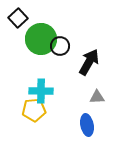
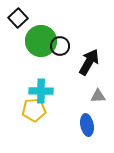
green circle: moved 2 px down
gray triangle: moved 1 px right, 1 px up
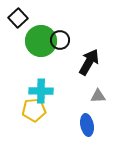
black circle: moved 6 px up
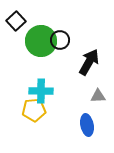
black square: moved 2 px left, 3 px down
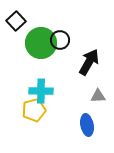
green circle: moved 2 px down
yellow pentagon: rotated 10 degrees counterclockwise
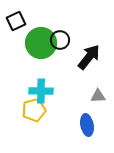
black square: rotated 18 degrees clockwise
black arrow: moved 5 px up; rotated 8 degrees clockwise
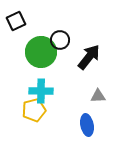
green circle: moved 9 px down
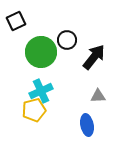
black circle: moved 7 px right
black arrow: moved 5 px right
cyan cross: rotated 25 degrees counterclockwise
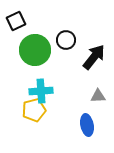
black circle: moved 1 px left
green circle: moved 6 px left, 2 px up
cyan cross: rotated 20 degrees clockwise
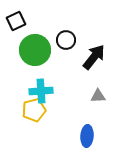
blue ellipse: moved 11 px down; rotated 15 degrees clockwise
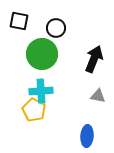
black square: moved 3 px right; rotated 36 degrees clockwise
black circle: moved 10 px left, 12 px up
green circle: moved 7 px right, 4 px down
black arrow: moved 2 px down; rotated 16 degrees counterclockwise
gray triangle: rotated 14 degrees clockwise
yellow pentagon: rotated 30 degrees counterclockwise
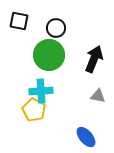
green circle: moved 7 px right, 1 px down
blue ellipse: moved 1 px left, 1 px down; rotated 45 degrees counterclockwise
